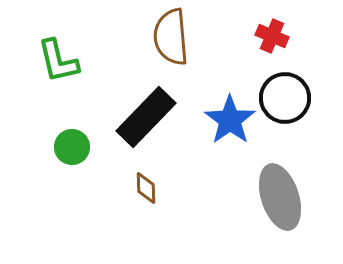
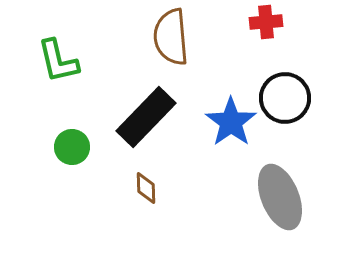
red cross: moved 6 px left, 14 px up; rotated 28 degrees counterclockwise
blue star: moved 1 px right, 2 px down
gray ellipse: rotated 4 degrees counterclockwise
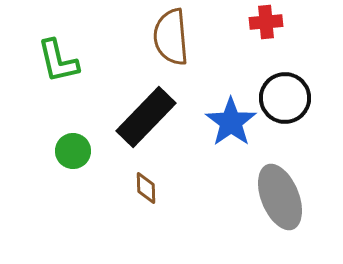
green circle: moved 1 px right, 4 px down
